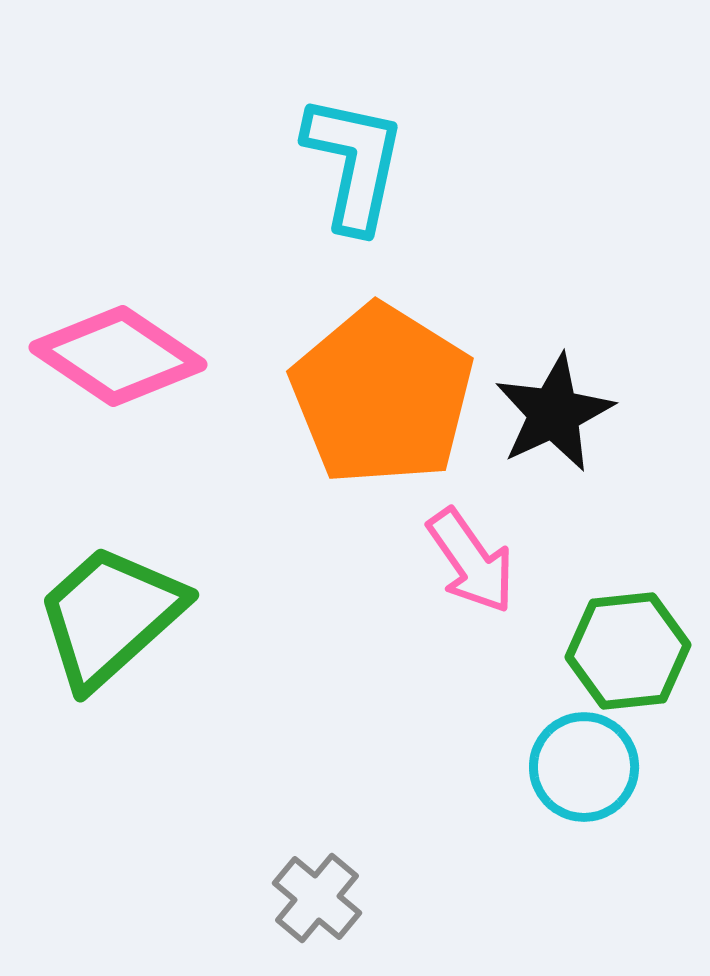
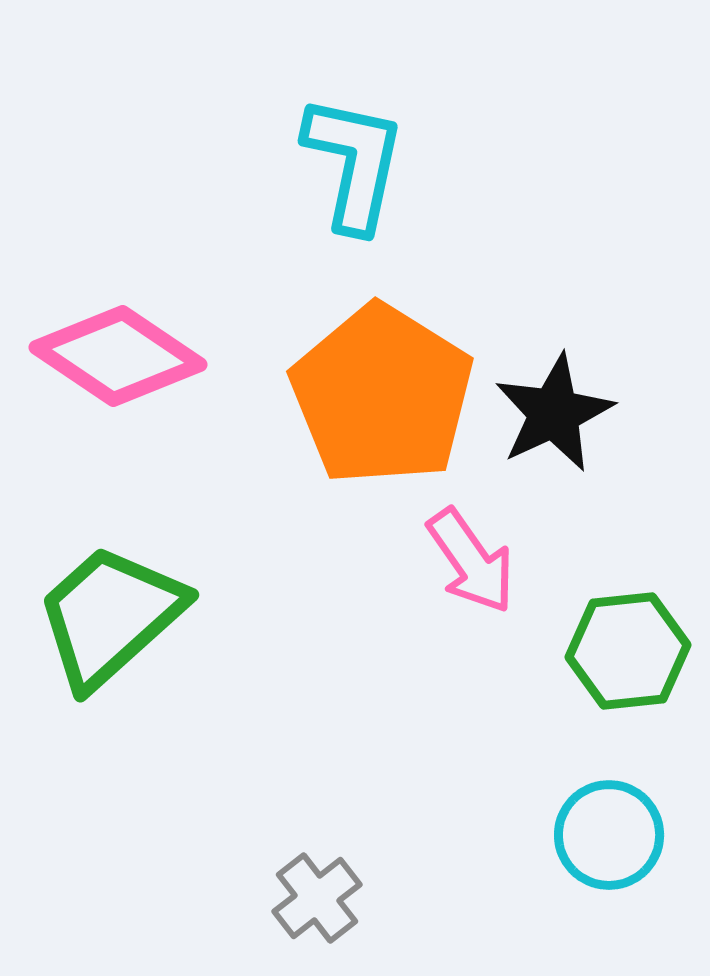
cyan circle: moved 25 px right, 68 px down
gray cross: rotated 12 degrees clockwise
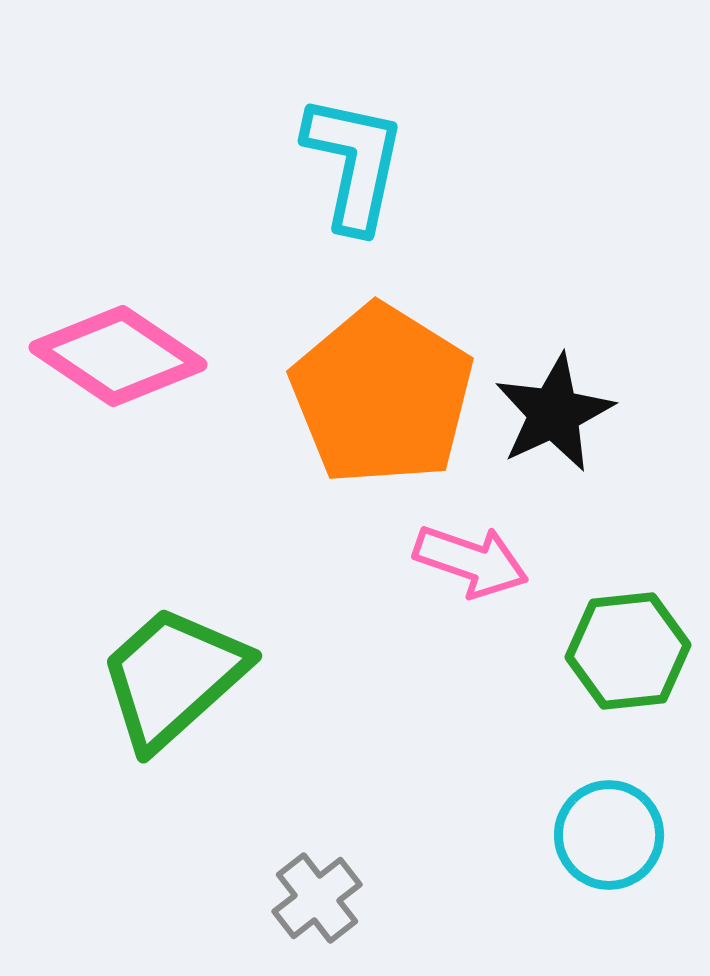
pink arrow: rotated 36 degrees counterclockwise
green trapezoid: moved 63 px right, 61 px down
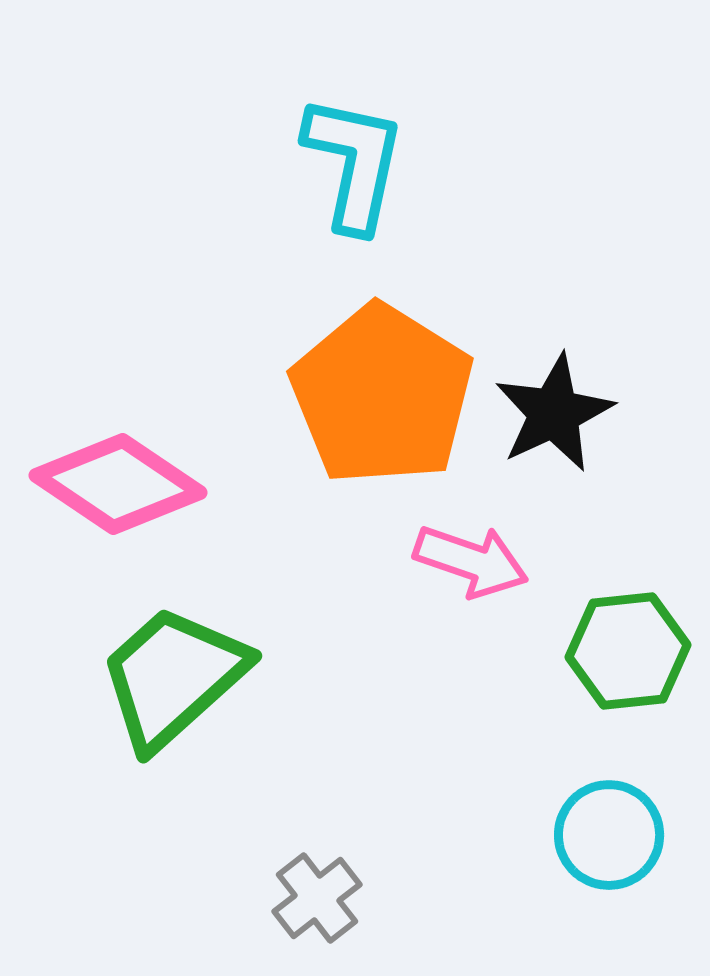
pink diamond: moved 128 px down
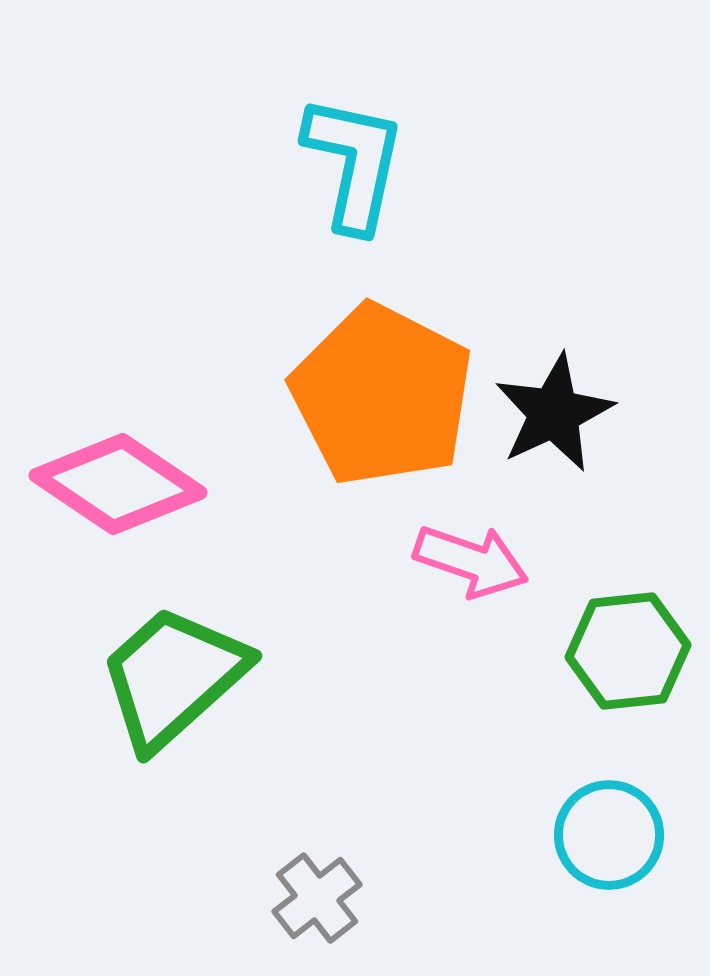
orange pentagon: rotated 5 degrees counterclockwise
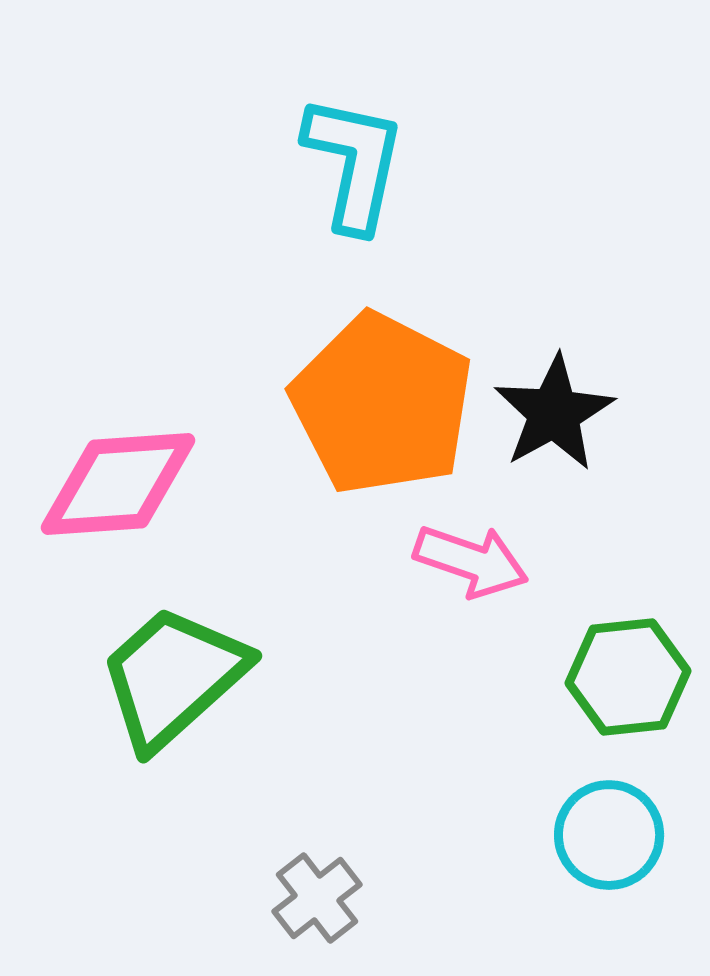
orange pentagon: moved 9 px down
black star: rotated 4 degrees counterclockwise
pink diamond: rotated 38 degrees counterclockwise
green hexagon: moved 26 px down
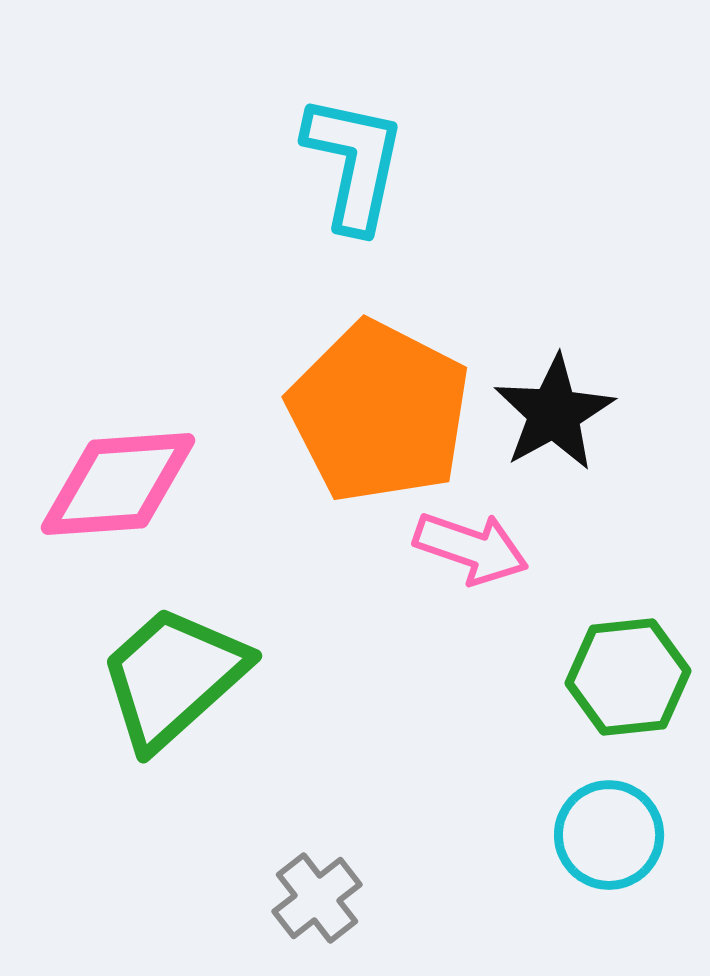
orange pentagon: moved 3 px left, 8 px down
pink arrow: moved 13 px up
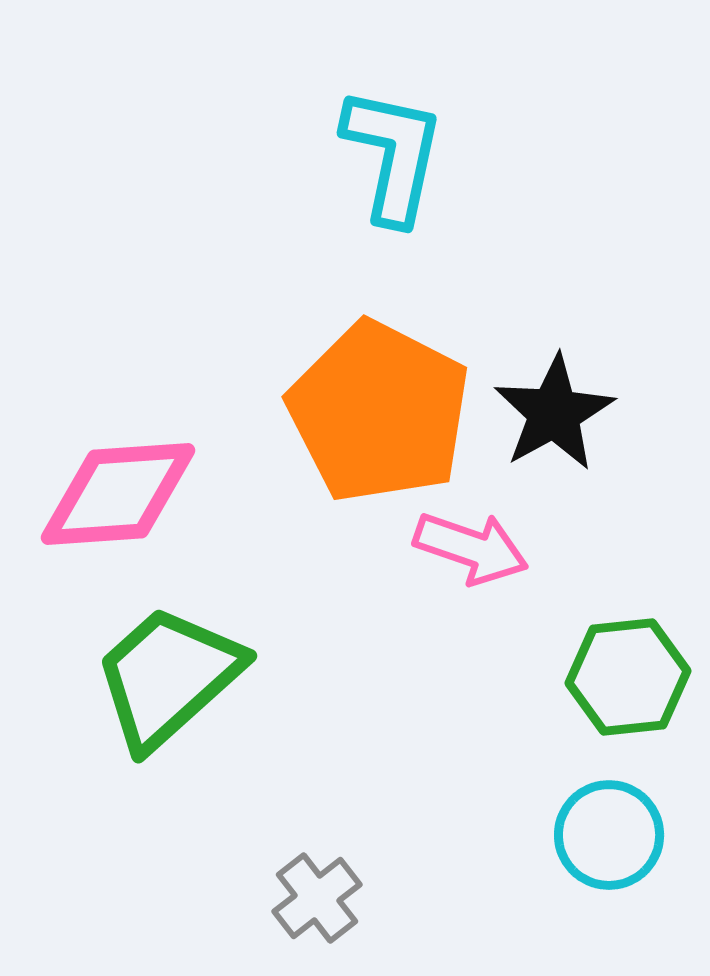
cyan L-shape: moved 39 px right, 8 px up
pink diamond: moved 10 px down
green trapezoid: moved 5 px left
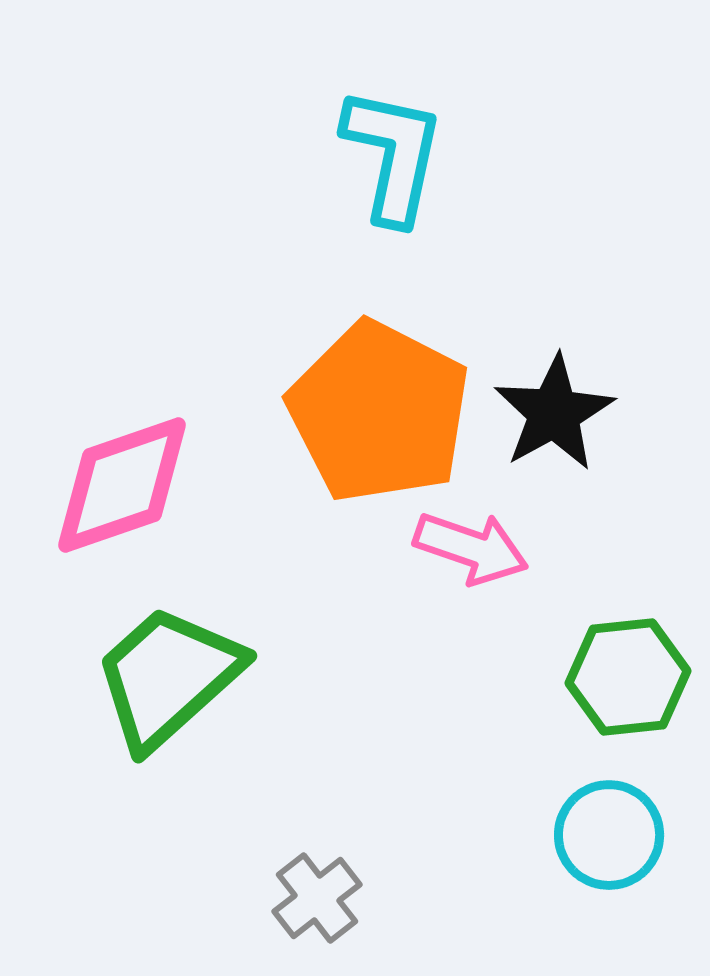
pink diamond: moved 4 px right, 9 px up; rotated 15 degrees counterclockwise
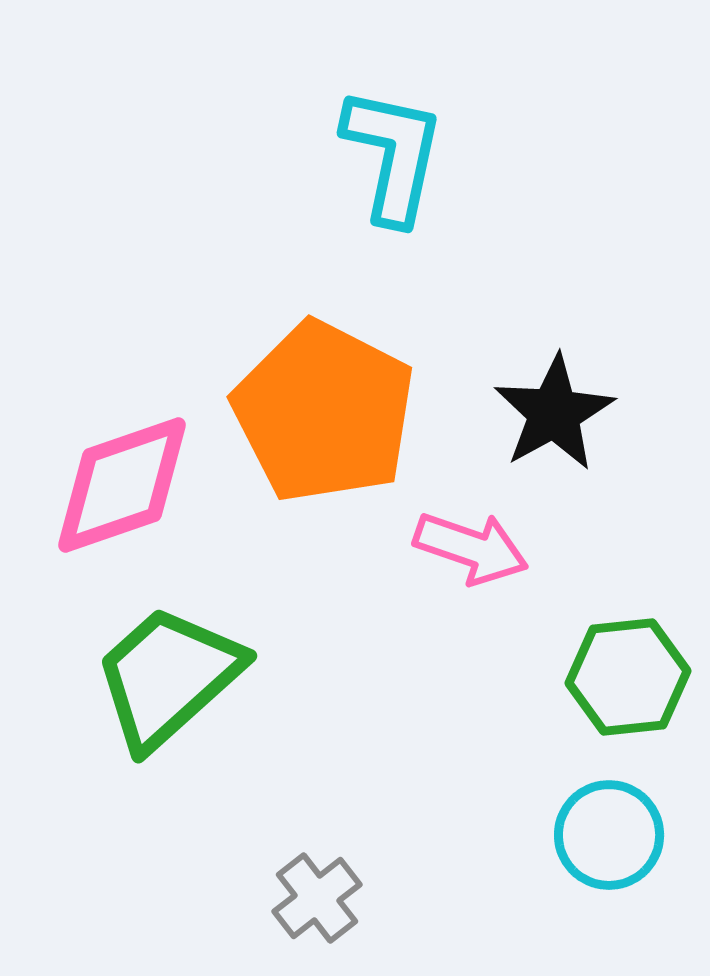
orange pentagon: moved 55 px left
